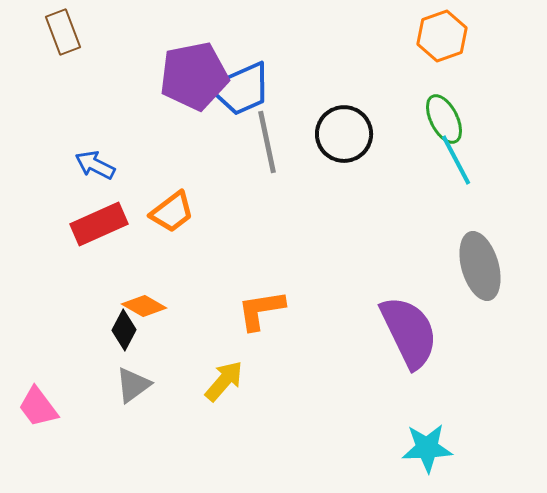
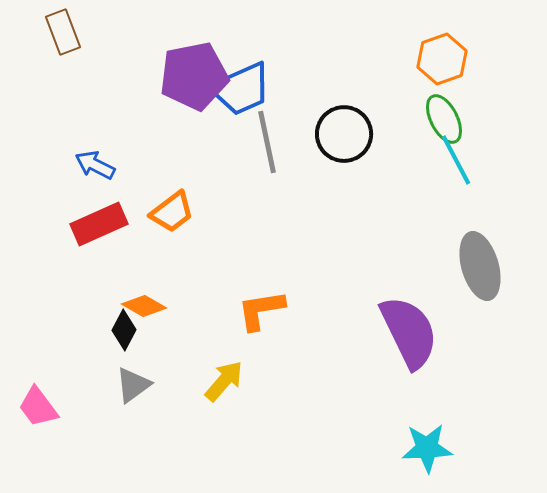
orange hexagon: moved 23 px down
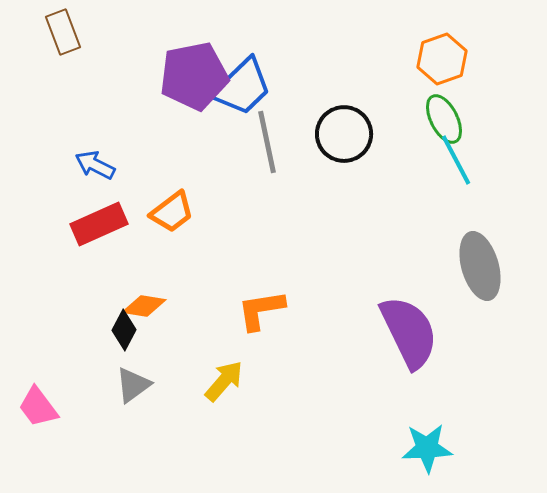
blue trapezoid: moved 1 px right, 2 px up; rotated 20 degrees counterclockwise
orange diamond: rotated 21 degrees counterclockwise
